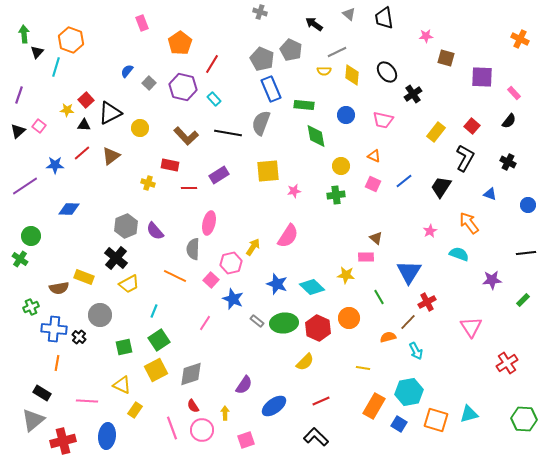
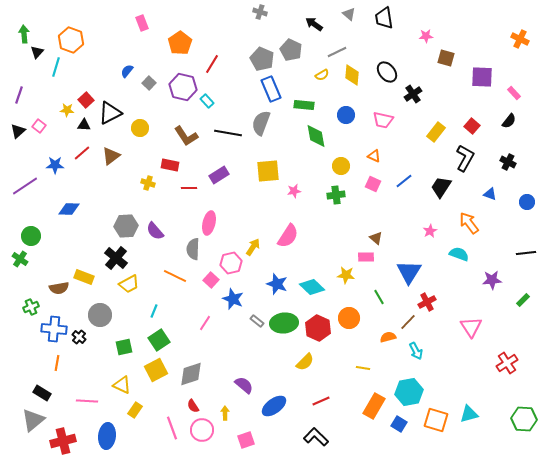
yellow semicircle at (324, 71): moved 2 px left, 4 px down; rotated 32 degrees counterclockwise
cyan rectangle at (214, 99): moved 7 px left, 2 px down
brown L-shape at (186, 136): rotated 10 degrees clockwise
blue circle at (528, 205): moved 1 px left, 3 px up
gray hexagon at (126, 226): rotated 20 degrees clockwise
purple semicircle at (244, 385): rotated 84 degrees counterclockwise
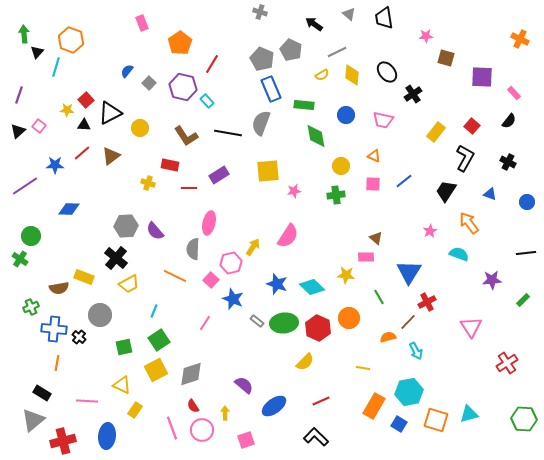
pink square at (373, 184): rotated 21 degrees counterclockwise
black trapezoid at (441, 187): moved 5 px right, 4 px down
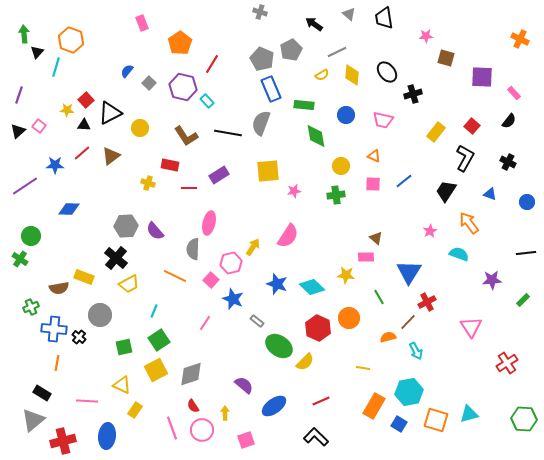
gray pentagon at (291, 50): rotated 20 degrees clockwise
black cross at (413, 94): rotated 18 degrees clockwise
green ellipse at (284, 323): moved 5 px left, 23 px down; rotated 40 degrees clockwise
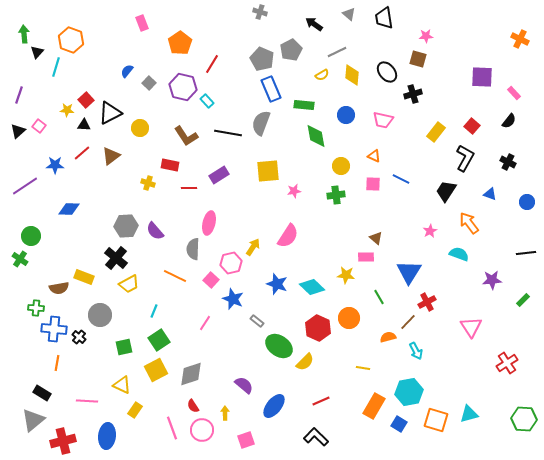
brown square at (446, 58): moved 28 px left, 1 px down
blue line at (404, 181): moved 3 px left, 2 px up; rotated 66 degrees clockwise
green cross at (31, 307): moved 5 px right, 1 px down; rotated 28 degrees clockwise
blue ellipse at (274, 406): rotated 15 degrees counterclockwise
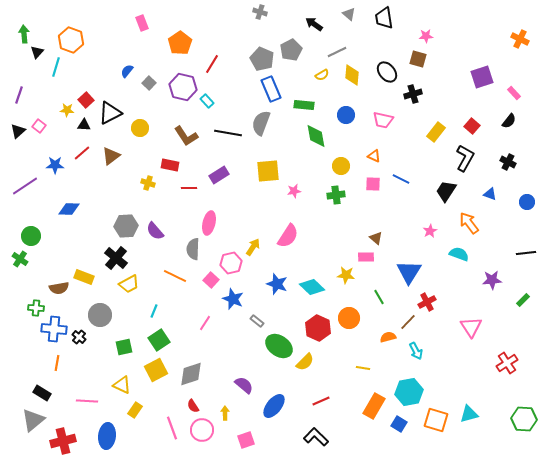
purple square at (482, 77): rotated 20 degrees counterclockwise
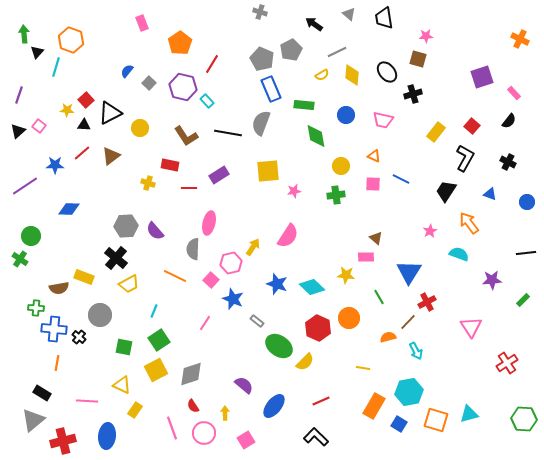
green square at (124, 347): rotated 24 degrees clockwise
pink circle at (202, 430): moved 2 px right, 3 px down
pink square at (246, 440): rotated 12 degrees counterclockwise
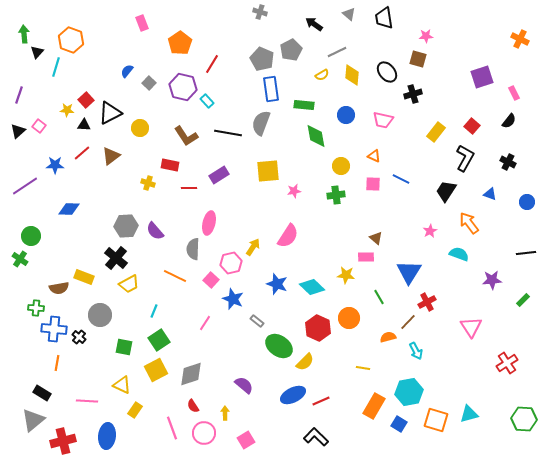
blue rectangle at (271, 89): rotated 15 degrees clockwise
pink rectangle at (514, 93): rotated 16 degrees clockwise
blue ellipse at (274, 406): moved 19 px right, 11 px up; rotated 25 degrees clockwise
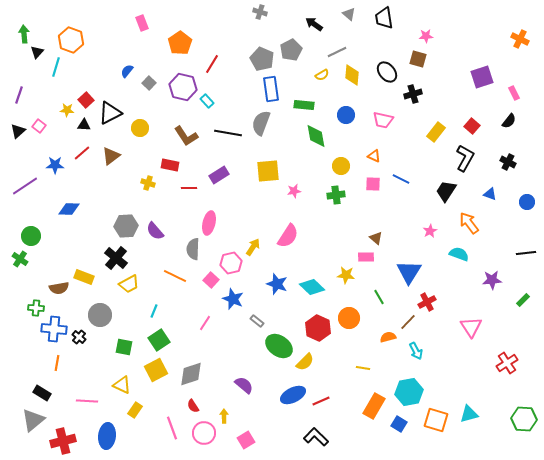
yellow arrow at (225, 413): moved 1 px left, 3 px down
